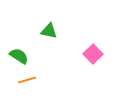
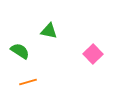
green semicircle: moved 1 px right, 5 px up
orange line: moved 1 px right, 2 px down
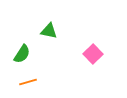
green semicircle: moved 2 px right, 3 px down; rotated 90 degrees clockwise
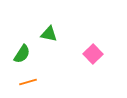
green triangle: moved 3 px down
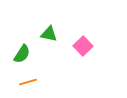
pink square: moved 10 px left, 8 px up
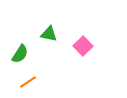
green semicircle: moved 2 px left
orange line: rotated 18 degrees counterclockwise
